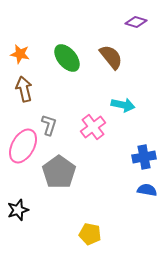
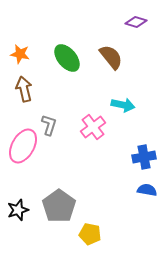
gray pentagon: moved 34 px down
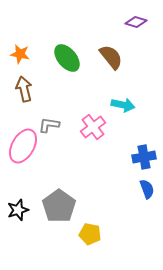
gray L-shape: rotated 100 degrees counterclockwise
blue semicircle: moved 1 px up; rotated 60 degrees clockwise
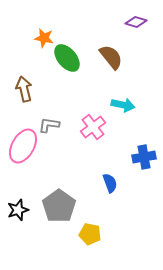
orange star: moved 24 px right, 16 px up
blue semicircle: moved 37 px left, 6 px up
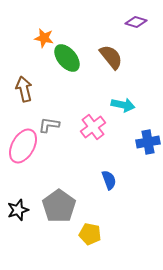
blue cross: moved 4 px right, 15 px up
blue semicircle: moved 1 px left, 3 px up
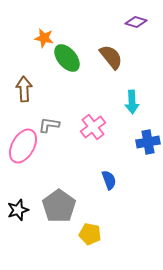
brown arrow: rotated 10 degrees clockwise
cyan arrow: moved 9 px right, 3 px up; rotated 75 degrees clockwise
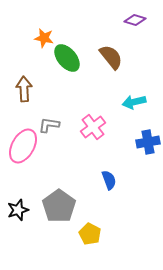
purple diamond: moved 1 px left, 2 px up
cyan arrow: moved 2 px right; rotated 80 degrees clockwise
yellow pentagon: rotated 15 degrees clockwise
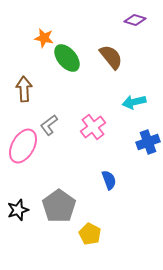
gray L-shape: rotated 45 degrees counterclockwise
blue cross: rotated 10 degrees counterclockwise
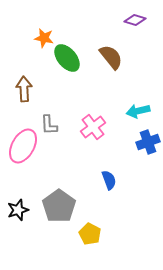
cyan arrow: moved 4 px right, 9 px down
gray L-shape: rotated 55 degrees counterclockwise
